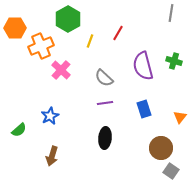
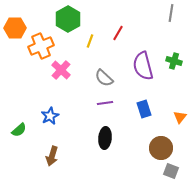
gray square: rotated 14 degrees counterclockwise
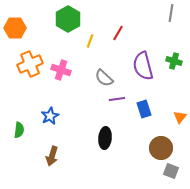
orange cross: moved 11 px left, 18 px down
pink cross: rotated 24 degrees counterclockwise
purple line: moved 12 px right, 4 px up
green semicircle: rotated 42 degrees counterclockwise
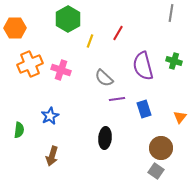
gray square: moved 15 px left; rotated 14 degrees clockwise
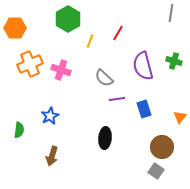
brown circle: moved 1 px right, 1 px up
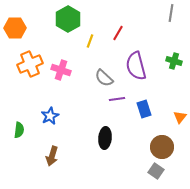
purple semicircle: moved 7 px left
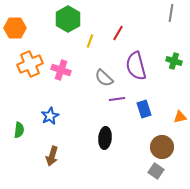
orange triangle: rotated 40 degrees clockwise
